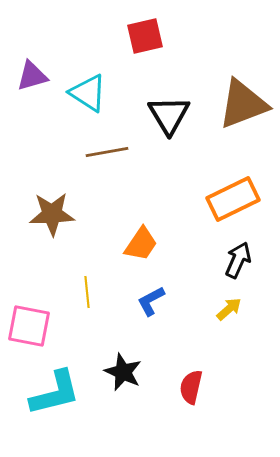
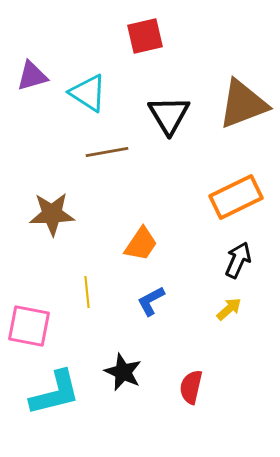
orange rectangle: moved 3 px right, 2 px up
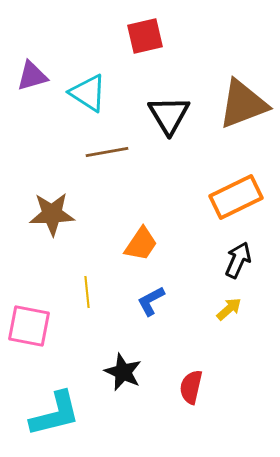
cyan L-shape: moved 21 px down
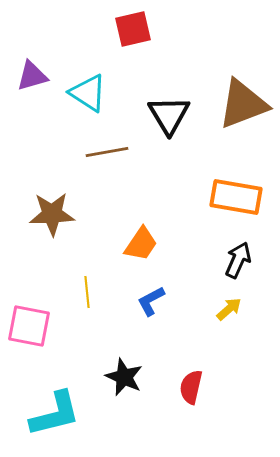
red square: moved 12 px left, 7 px up
orange rectangle: rotated 36 degrees clockwise
black star: moved 1 px right, 5 px down
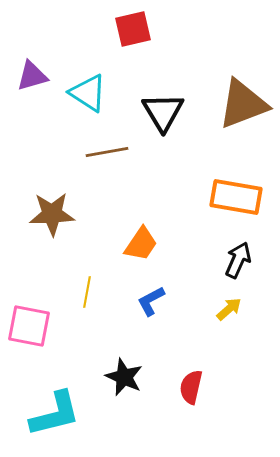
black triangle: moved 6 px left, 3 px up
yellow line: rotated 16 degrees clockwise
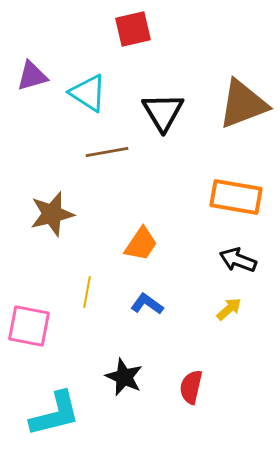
brown star: rotated 12 degrees counterclockwise
black arrow: rotated 93 degrees counterclockwise
blue L-shape: moved 4 px left, 3 px down; rotated 64 degrees clockwise
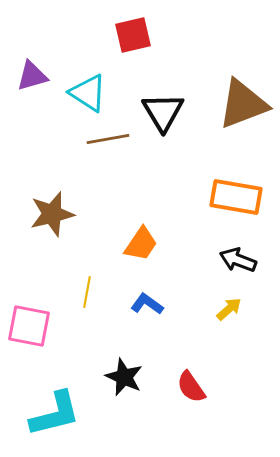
red square: moved 6 px down
brown line: moved 1 px right, 13 px up
red semicircle: rotated 48 degrees counterclockwise
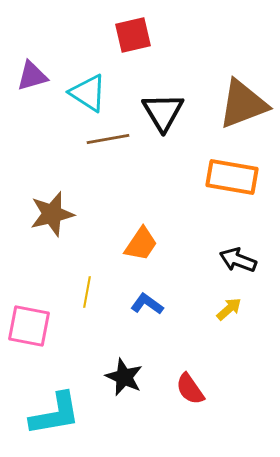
orange rectangle: moved 4 px left, 20 px up
red semicircle: moved 1 px left, 2 px down
cyan L-shape: rotated 4 degrees clockwise
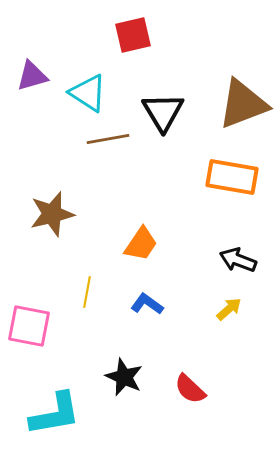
red semicircle: rotated 12 degrees counterclockwise
